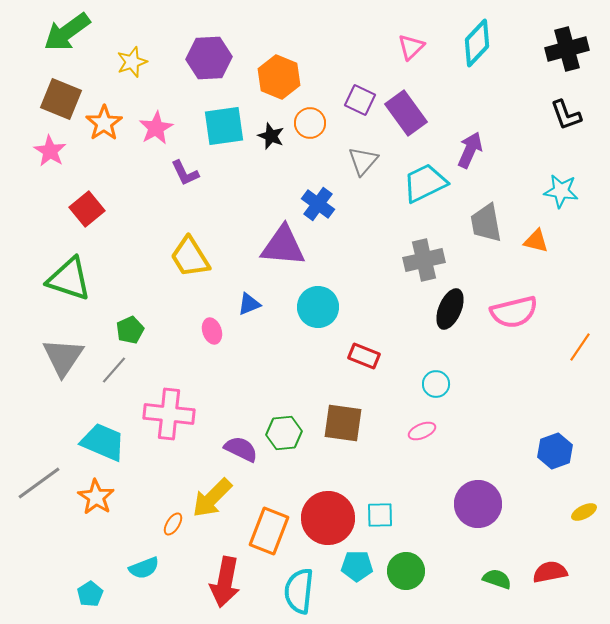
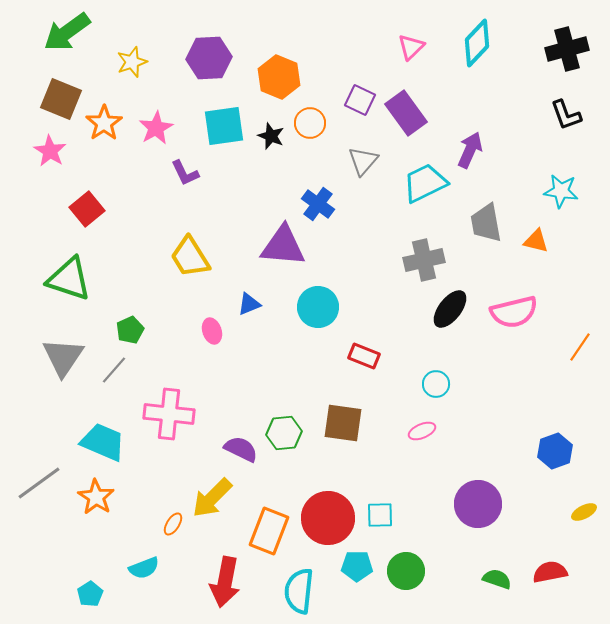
black ellipse at (450, 309): rotated 15 degrees clockwise
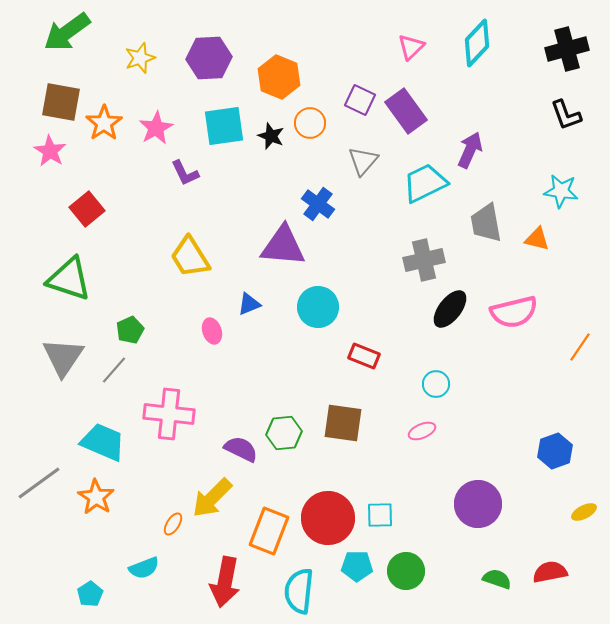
yellow star at (132, 62): moved 8 px right, 4 px up
brown square at (61, 99): moved 3 px down; rotated 12 degrees counterclockwise
purple rectangle at (406, 113): moved 2 px up
orange triangle at (536, 241): moved 1 px right, 2 px up
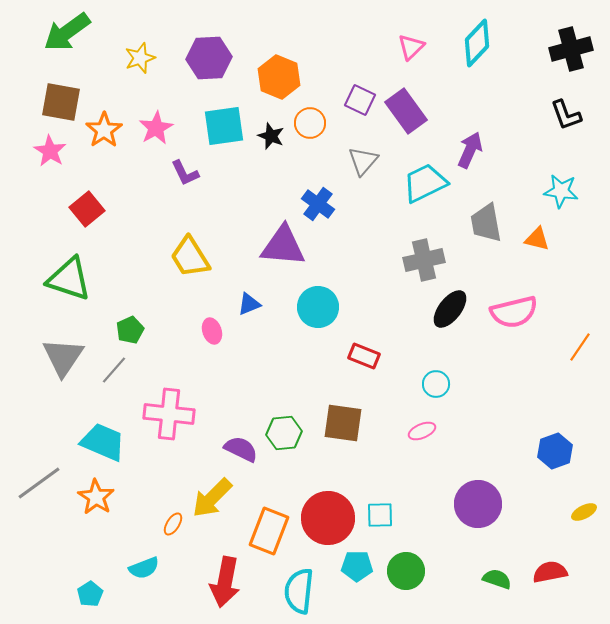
black cross at (567, 49): moved 4 px right
orange star at (104, 123): moved 7 px down
